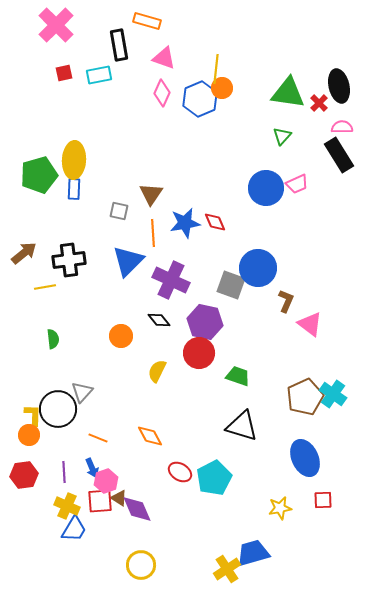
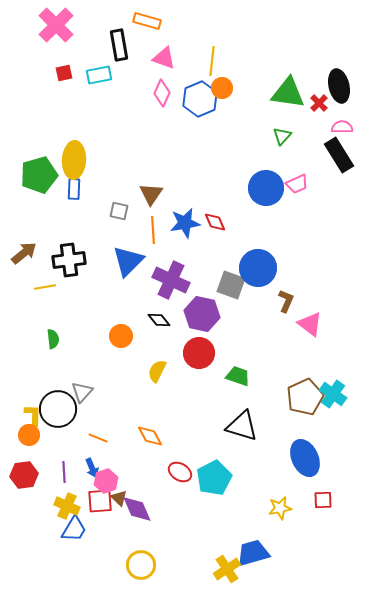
yellow line at (216, 69): moved 4 px left, 8 px up
orange line at (153, 233): moved 3 px up
purple hexagon at (205, 322): moved 3 px left, 8 px up
brown triangle at (119, 498): rotated 12 degrees clockwise
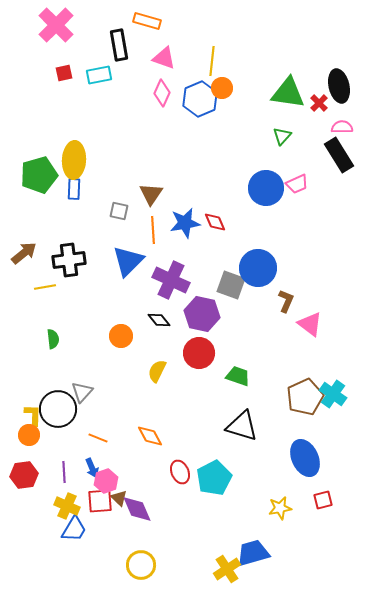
red ellipse at (180, 472): rotated 35 degrees clockwise
red square at (323, 500): rotated 12 degrees counterclockwise
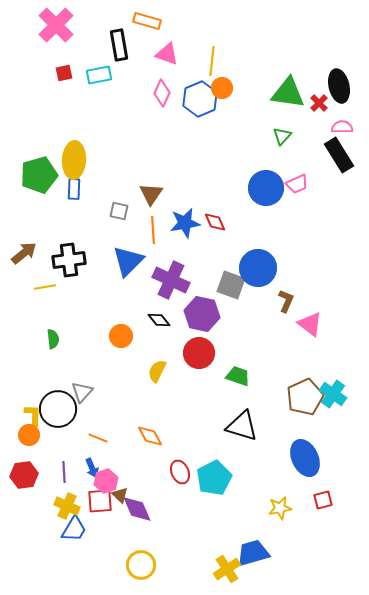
pink triangle at (164, 58): moved 3 px right, 4 px up
brown triangle at (119, 498): moved 1 px right, 3 px up
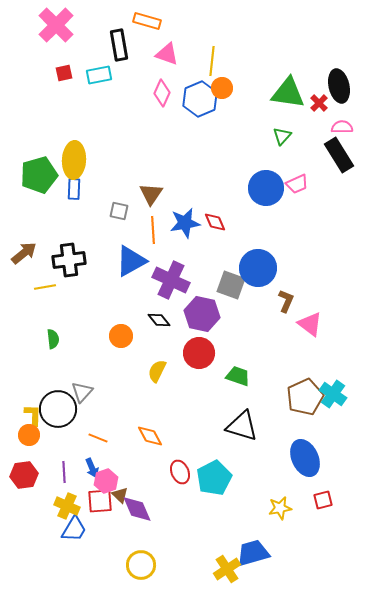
blue triangle at (128, 261): moved 3 px right; rotated 16 degrees clockwise
